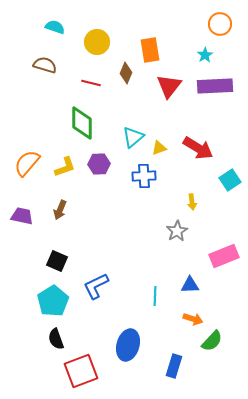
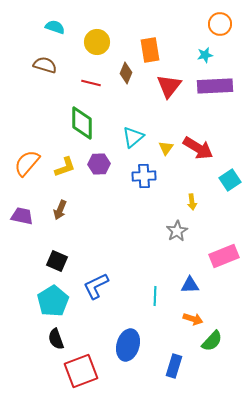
cyan star: rotated 21 degrees clockwise
yellow triangle: moved 7 px right; rotated 35 degrees counterclockwise
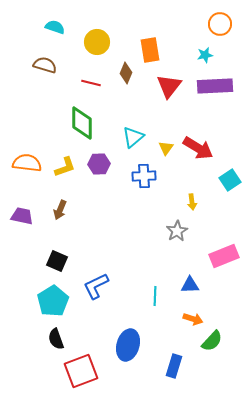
orange semicircle: rotated 56 degrees clockwise
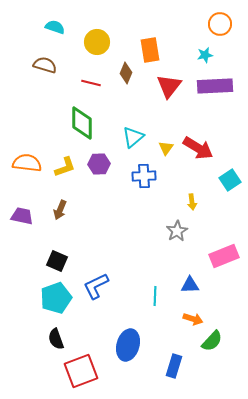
cyan pentagon: moved 3 px right, 3 px up; rotated 12 degrees clockwise
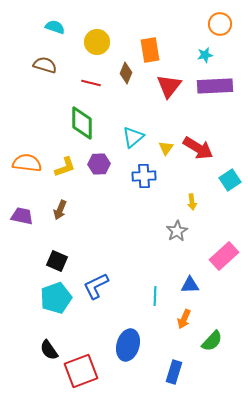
pink rectangle: rotated 20 degrees counterclockwise
orange arrow: moved 9 px left; rotated 96 degrees clockwise
black semicircle: moved 7 px left, 11 px down; rotated 15 degrees counterclockwise
blue rectangle: moved 6 px down
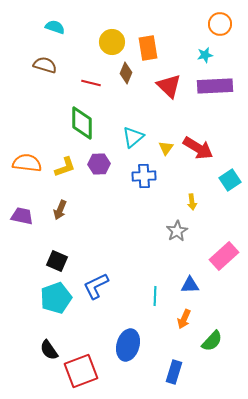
yellow circle: moved 15 px right
orange rectangle: moved 2 px left, 2 px up
red triangle: rotated 24 degrees counterclockwise
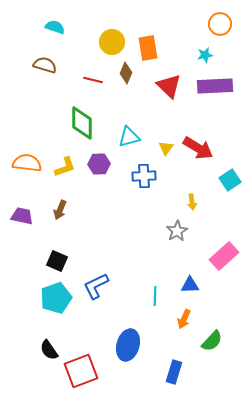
red line: moved 2 px right, 3 px up
cyan triangle: moved 4 px left; rotated 25 degrees clockwise
